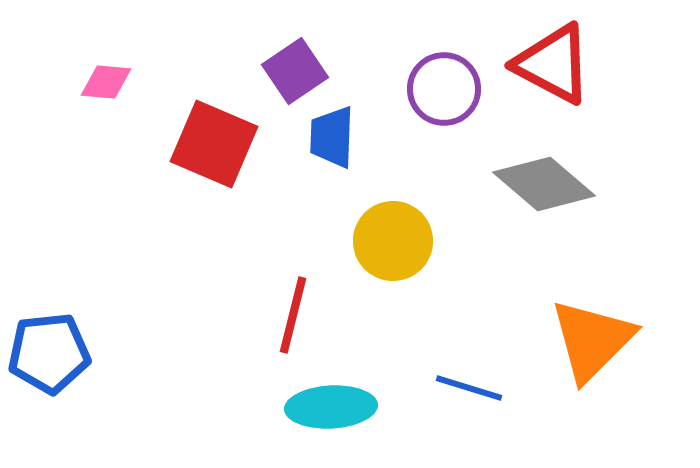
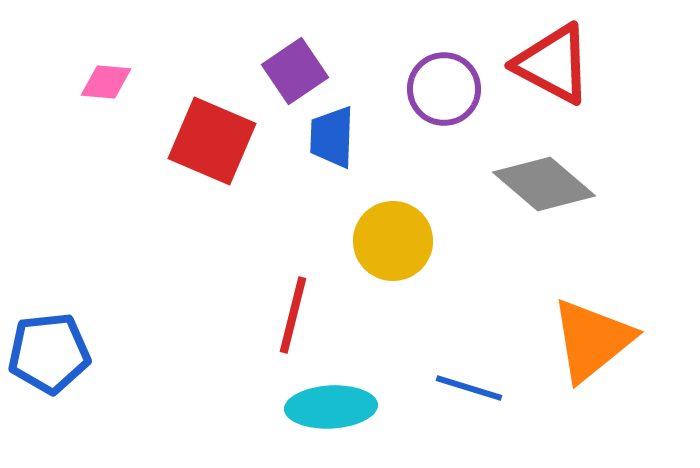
red square: moved 2 px left, 3 px up
orange triangle: rotated 6 degrees clockwise
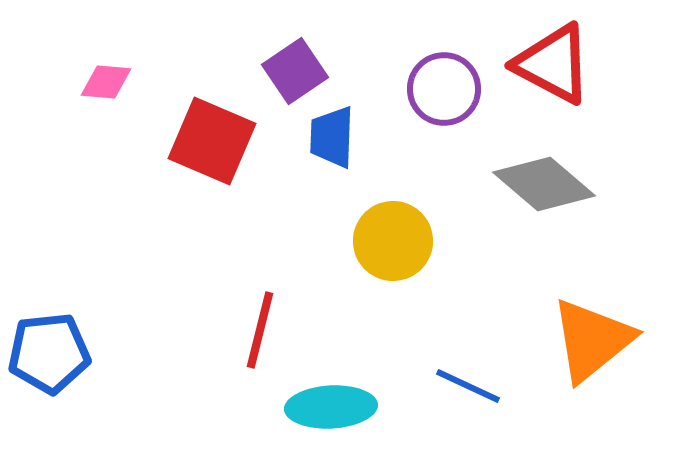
red line: moved 33 px left, 15 px down
blue line: moved 1 px left, 2 px up; rotated 8 degrees clockwise
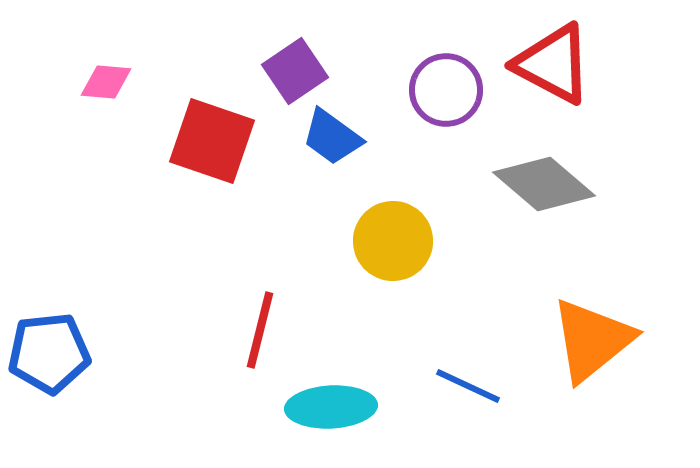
purple circle: moved 2 px right, 1 px down
blue trapezoid: rotated 56 degrees counterclockwise
red square: rotated 4 degrees counterclockwise
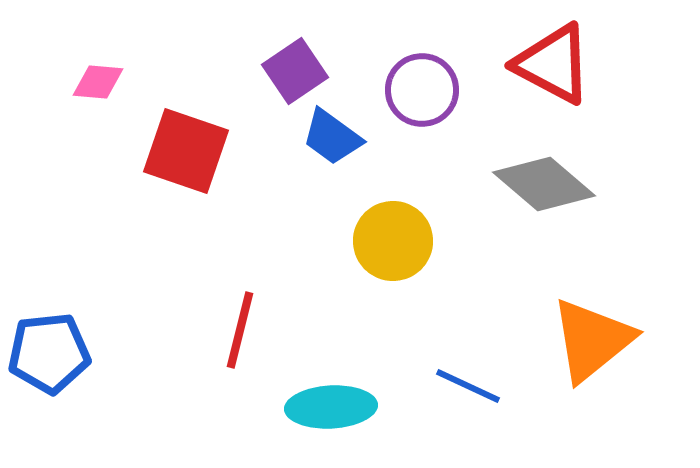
pink diamond: moved 8 px left
purple circle: moved 24 px left
red square: moved 26 px left, 10 px down
red line: moved 20 px left
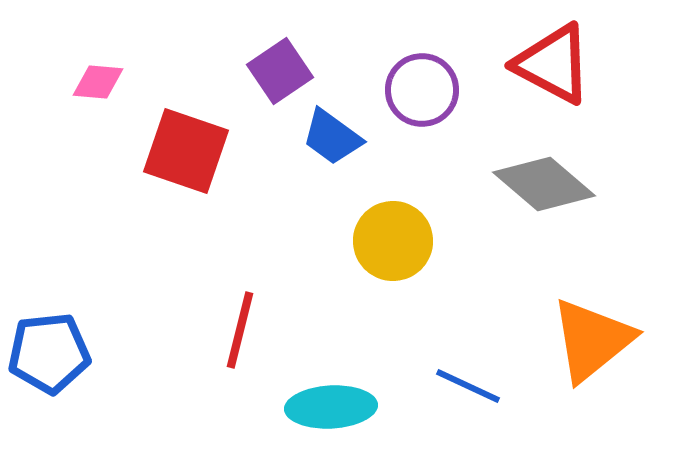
purple square: moved 15 px left
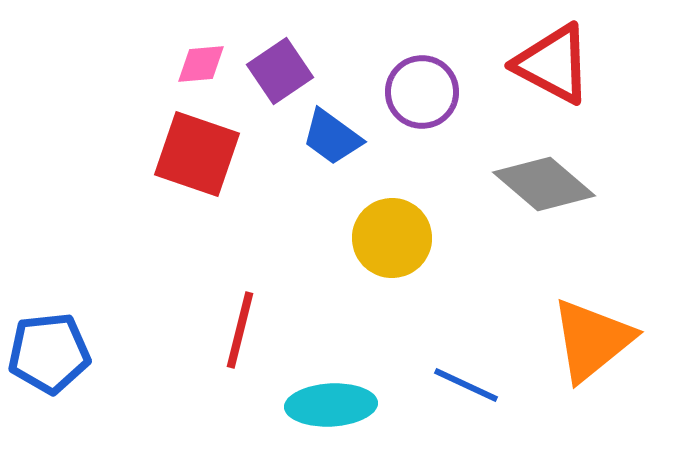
pink diamond: moved 103 px right, 18 px up; rotated 10 degrees counterclockwise
purple circle: moved 2 px down
red square: moved 11 px right, 3 px down
yellow circle: moved 1 px left, 3 px up
blue line: moved 2 px left, 1 px up
cyan ellipse: moved 2 px up
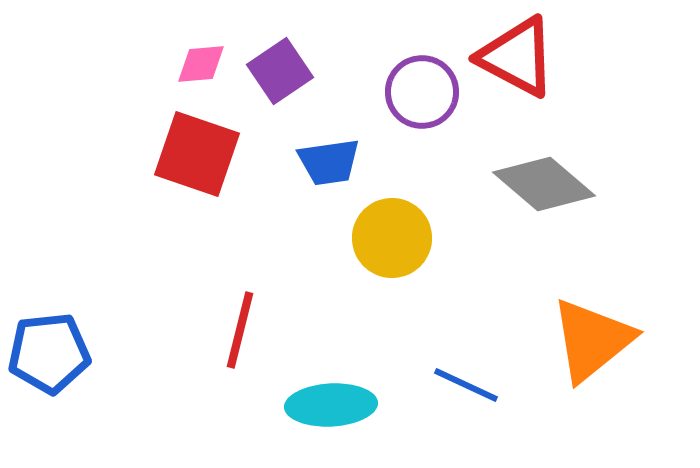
red triangle: moved 36 px left, 7 px up
blue trapezoid: moved 3 px left, 25 px down; rotated 44 degrees counterclockwise
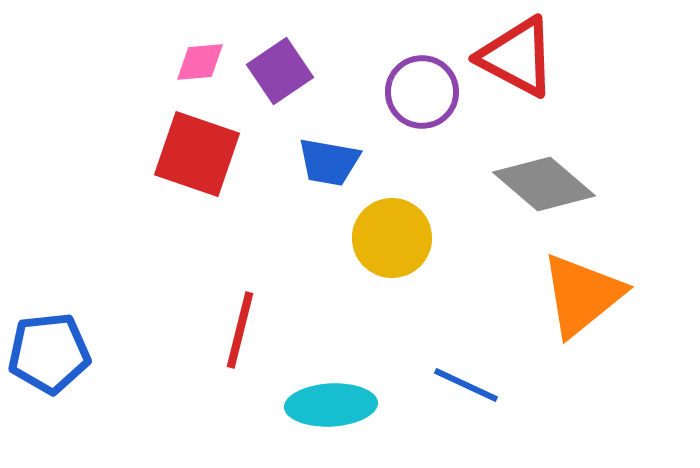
pink diamond: moved 1 px left, 2 px up
blue trapezoid: rotated 18 degrees clockwise
orange triangle: moved 10 px left, 45 px up
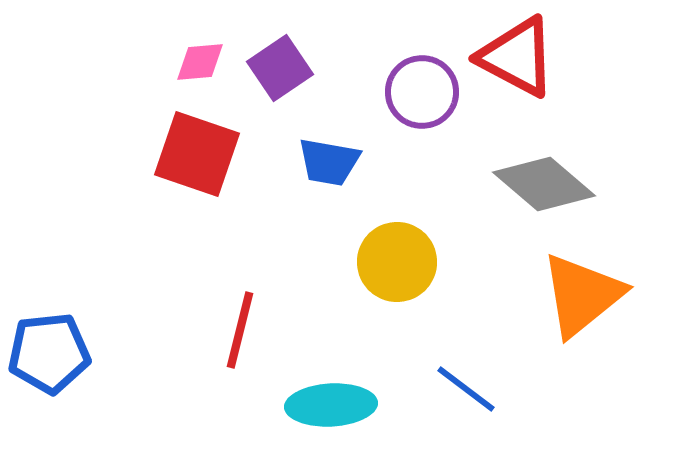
purple square: moved 3 px up
yellow circle: moved 5 px right, 24 px down
blue line: moved 4 px down; rotated 12 degrees clockwise
